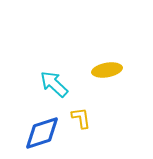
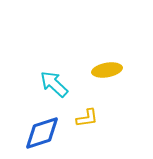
yellow L-shape: moved 6 px right; rotated 90 degrees clockwise
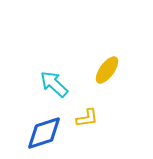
yellow ellipse: rotated 44 degrees counterclockwise
blue diamond: moved 2 px right
